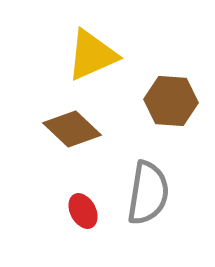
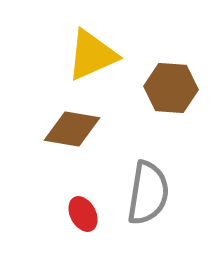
brown hexagon: moved 13 px up
brown diamond: rotated 34 degrees counterclockwise
red ellipse: moved 3 px down
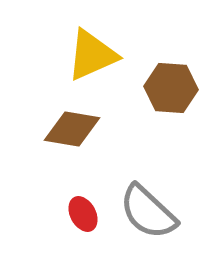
gray semicircle: moved 19 px down; rotated 124 degrees clockwise
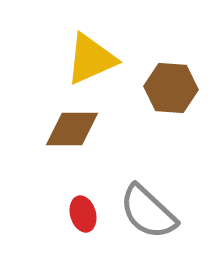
yellow triangle: moved 1 px left, 4 px down
brown diamond: rotated 10 degrees counterclockwise
red ellipse: rotated 12 degrees clockwise
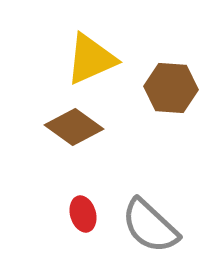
brown diamond: moved 2 px right, 2 px up; rotated 36 degrees clockwise
gray semicircle: moved 2 px right, 14 px down
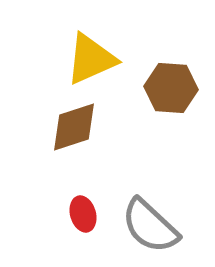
brown diamond: rotated 54 degrees counterclockwise
